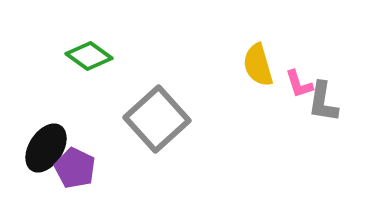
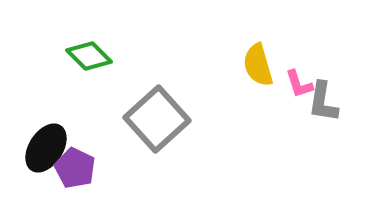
green diamond: rotated 9 degrees clockwise
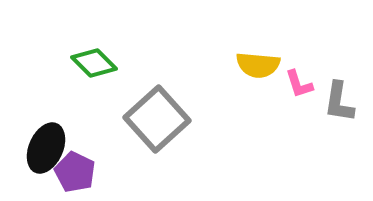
green diamond: moved 5 px right, 7 px down
yellow semicircle: rotated 69 degrees counterclockwise
gray L-shape: moved 16 px right
black ellipse: rotated 9 degrees counterclockwise
purple pentagon: moved 4 px down
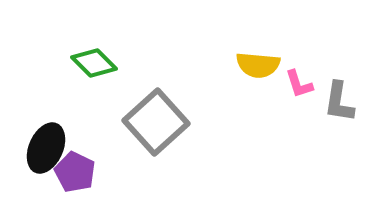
gray square: moved 1 px left, 3 px down
